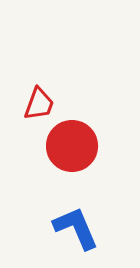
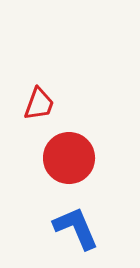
red circle: moved 3 px left, 12 px down
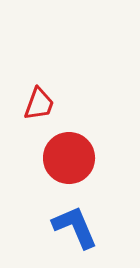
blue L-shape: moved 1 px left, 1 px up
